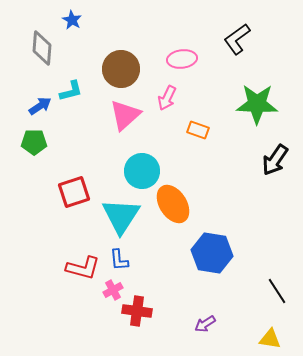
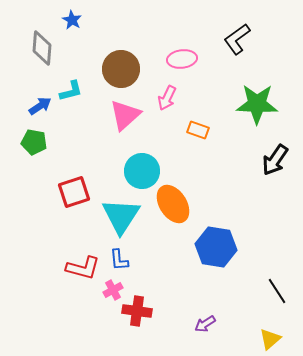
green pentagon: rotated 10 degrees clockwise
blue hexagon: moved 4 px right, 6 px up
yellow triangle: rotated 50 degrees counterclockwise
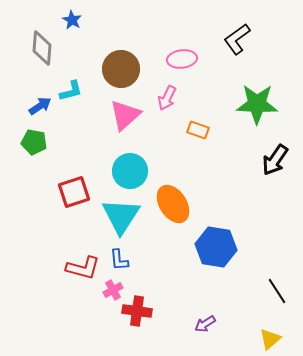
cyan circle: moved 12 px left
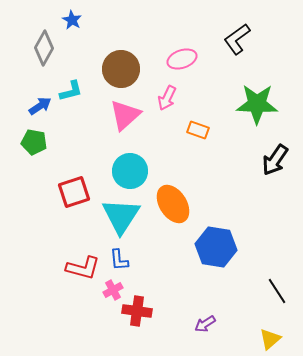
gray diamond: moved 2 px right; rotated 24 degrees clockwise
pink ellipse: rotated 12 degrees counterclockwise
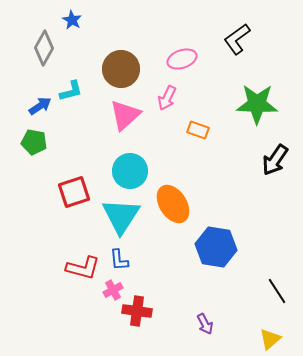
purple arrow: rotated 85 degrees counterclockwise
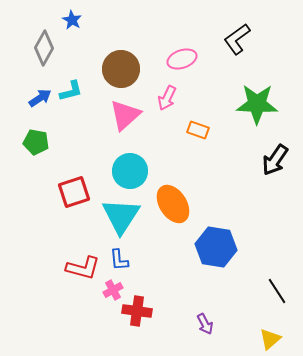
blue arrow: moved 8 px up
green pentagon: moved 2 px right
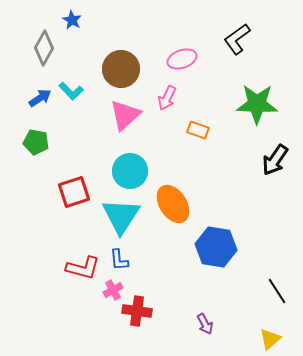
cyan L-shape: rotated 60 degrees clockwise
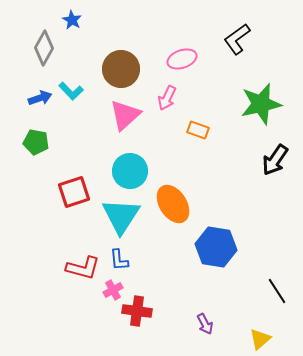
blue arrow: rotated 15 degrees clockwise
green star: moved 4 px right; rotated 15 degrees counterclockwise
yellow triangle: moved 10 px left
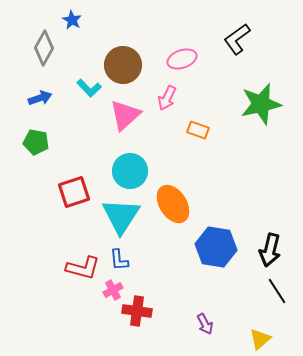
brown circle: moved 2 px right, 4 px up
cyan L-shape: moved 18 px right, 3 px up
black arrow: moved 5 px left, 90 px down; rotated 20 degrees counterclockwise
